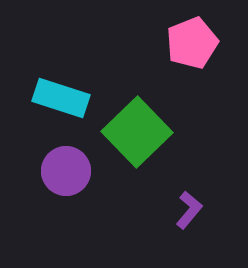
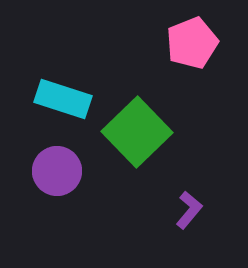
cyan rectangle: moved 2 px right, 1 px down
purple circle: moved 9 px left
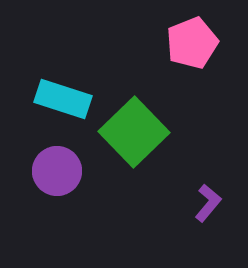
green square: moved 3 px left
purple L-shape: moved 19 px right, 7 px up
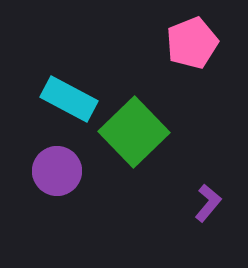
cyan rectangle: moved 6 px right; rotated 10 degrees clockwise
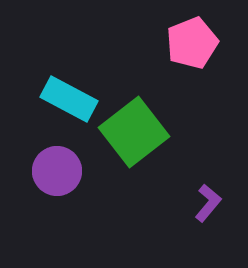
green square: rotated 6 degrees clockwise
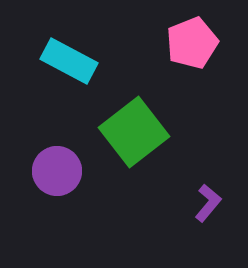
cyan rectangle: moved 38 px up
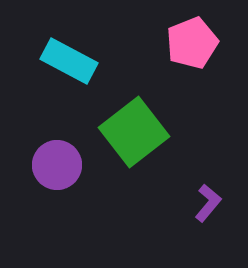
purple circle: moved 6 px up
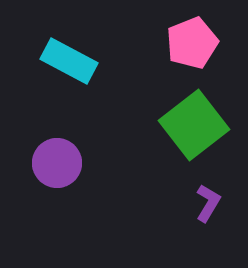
green square: moved 60 px right, 7 px up
purple circle: moved 2 px up
purple L-shape: rotated 9 degrees counterclockwise
